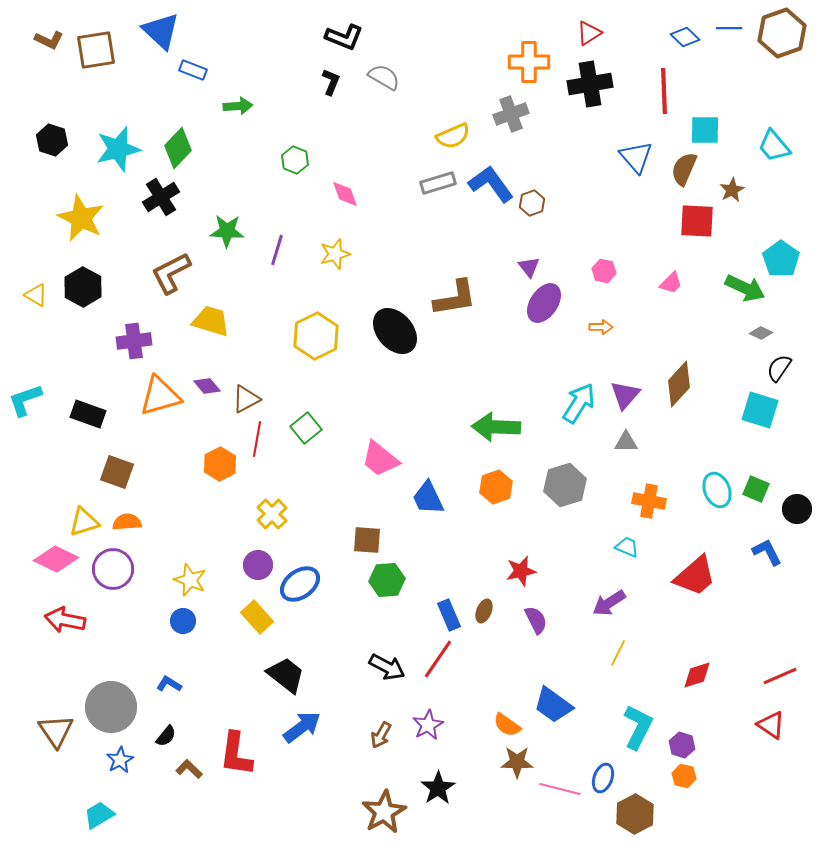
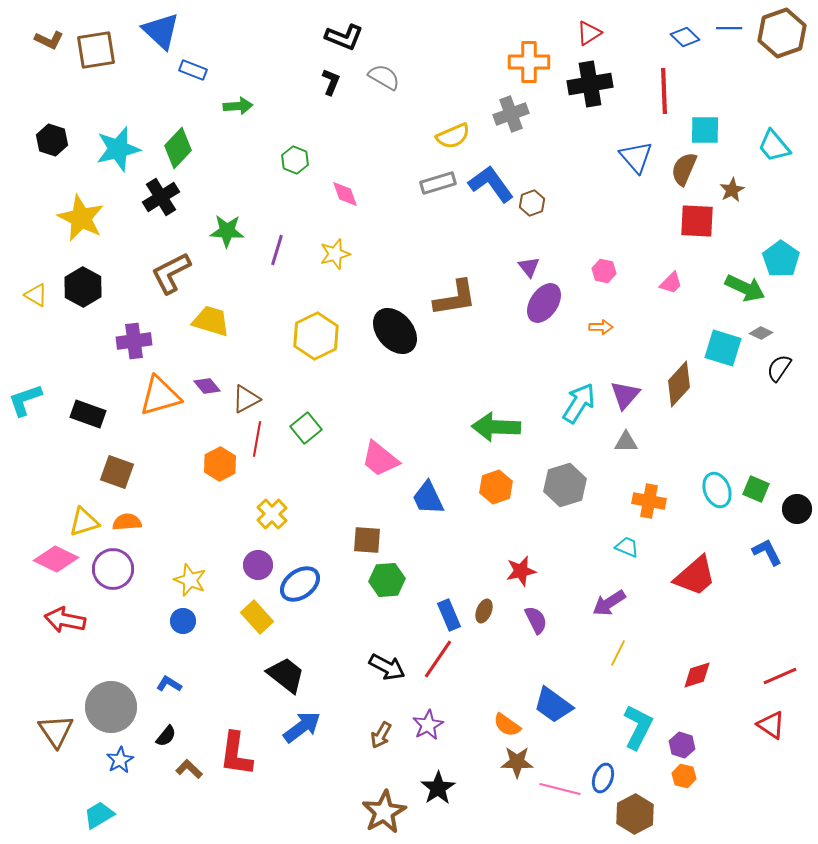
cyan square at (760, 410): moved 37 px left, 62 px up
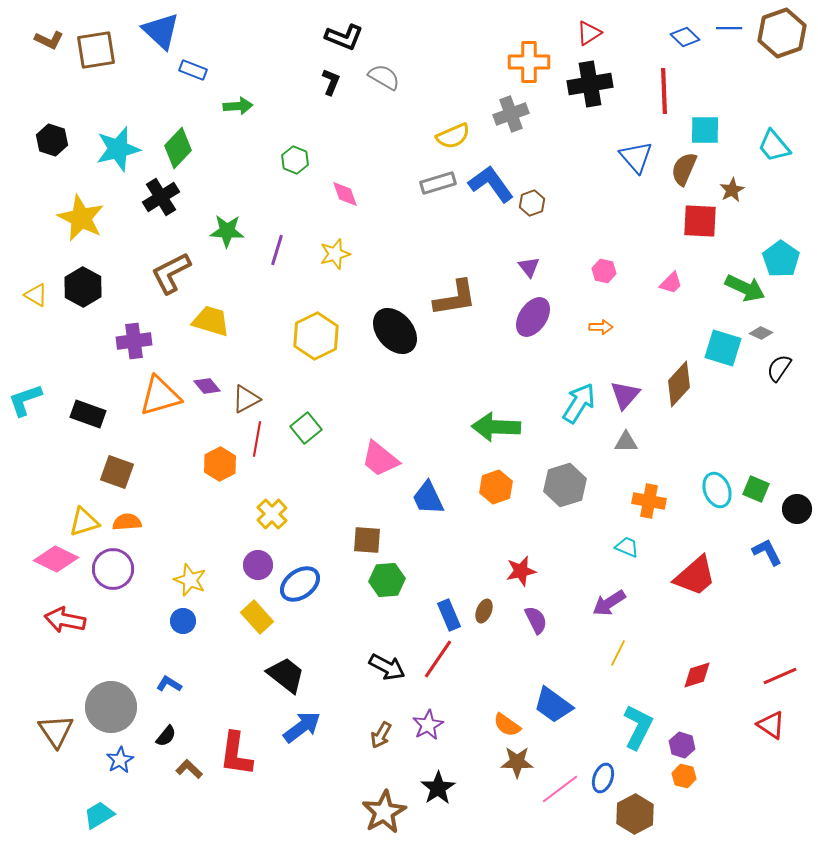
red square at (697, 221): moved 3 px right
purple ellipse at (544, 303): moved 11 px left, 14 px down
pink line at (560, 789): rotated 51 degrees counterclockwise
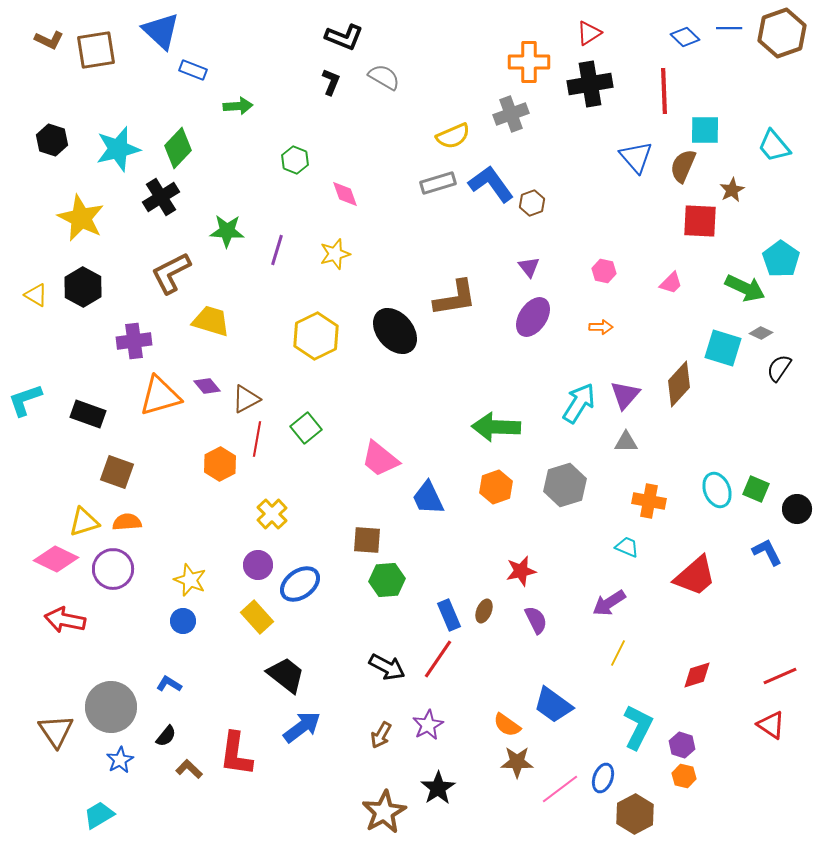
brown semicircle at (684, 169): moved 1 px left, 3 px up
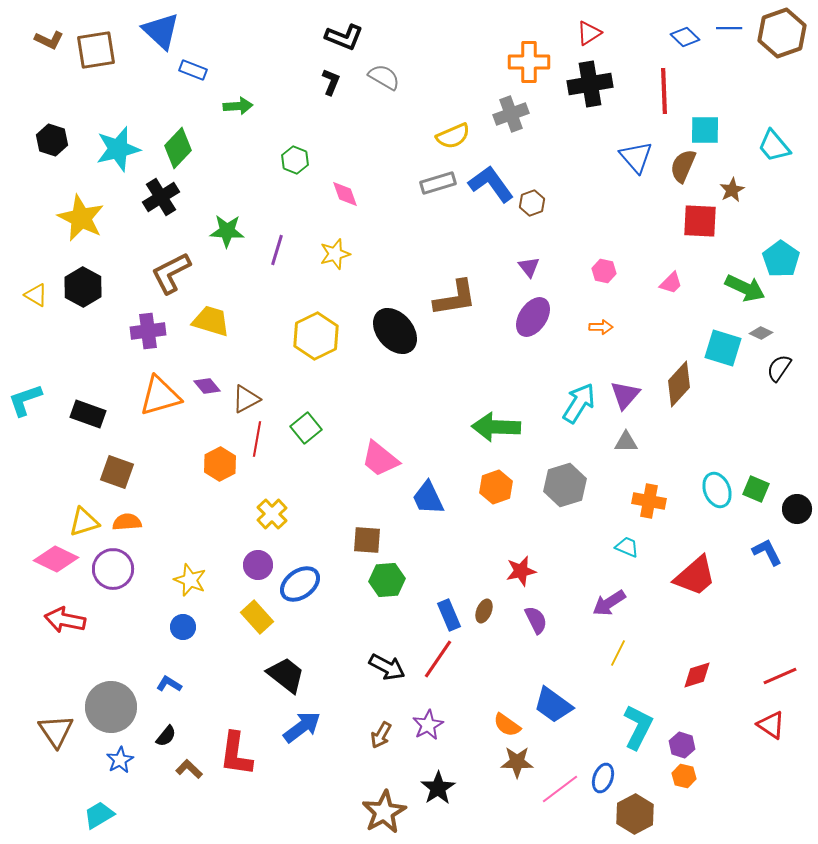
purple cross at (134, 341): moved 14 px right, 10 px up
blue circle at (183, 621): moved 6 px down
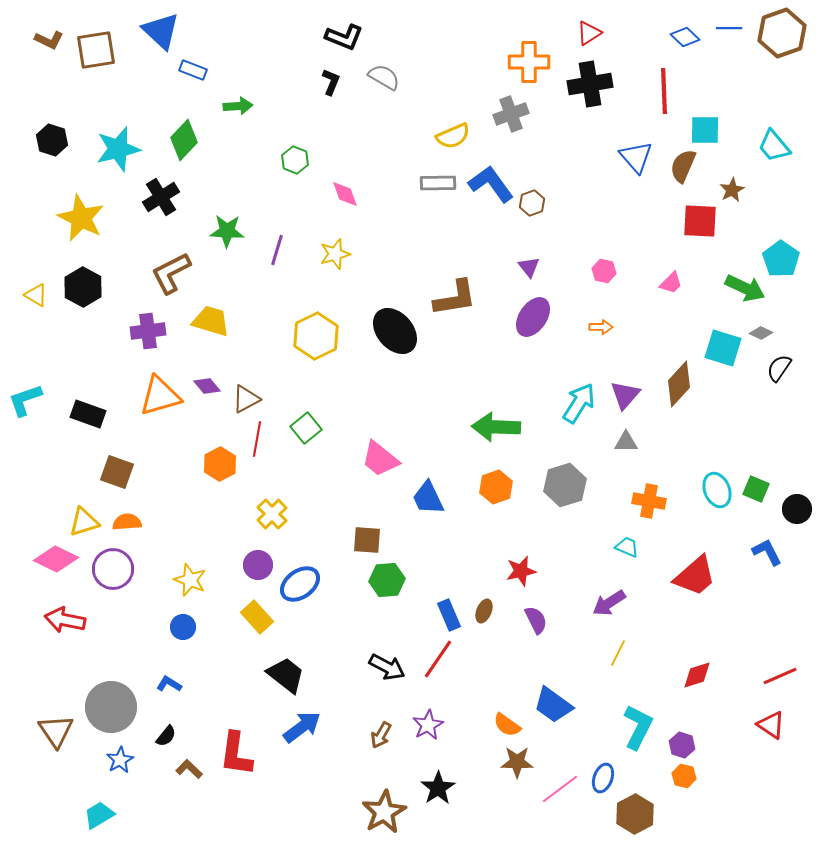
green diamond at (178, 148): moved 6 px right, 8 px up
gray rectangle at (438, 183): rotated 16 degrees clockwise
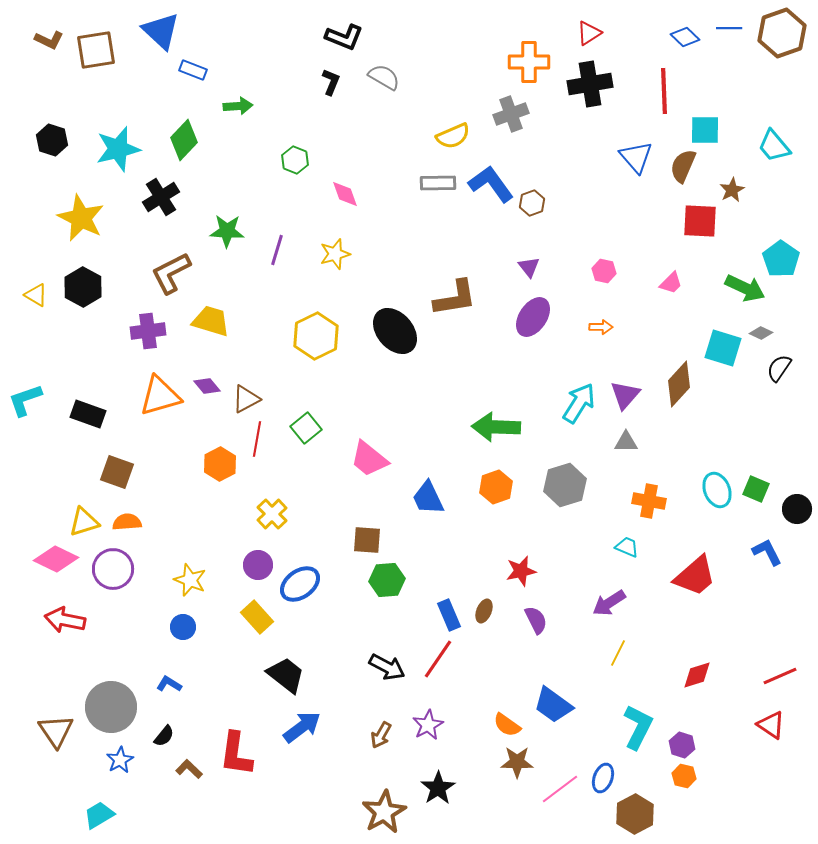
pink trapezoid at (380, 459): moved 11 px left
black semicircle at (166, 736): moved 2 px left
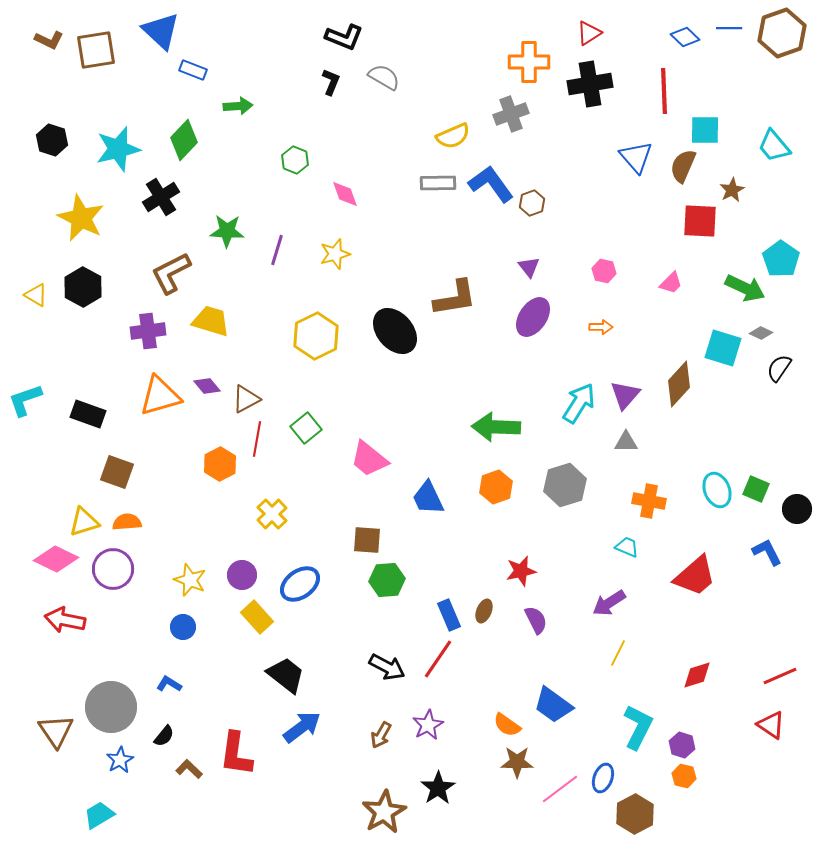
purple circle at (258, 565): moved 16 px left, 10 px down
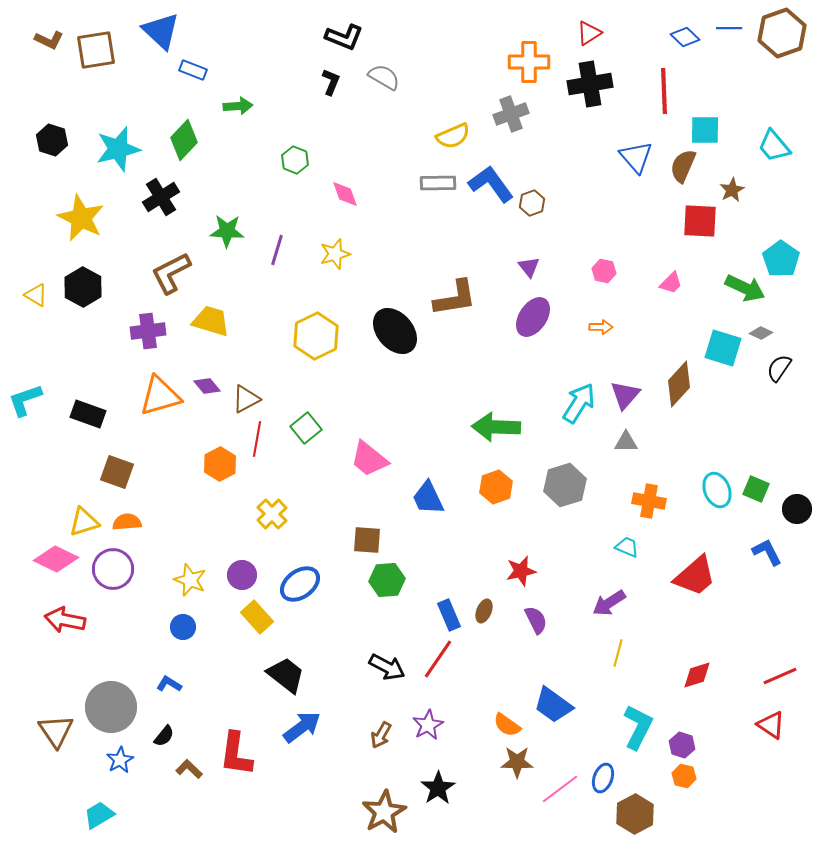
yellow line at (618, 653): rotated 12 degrees counterclockwise
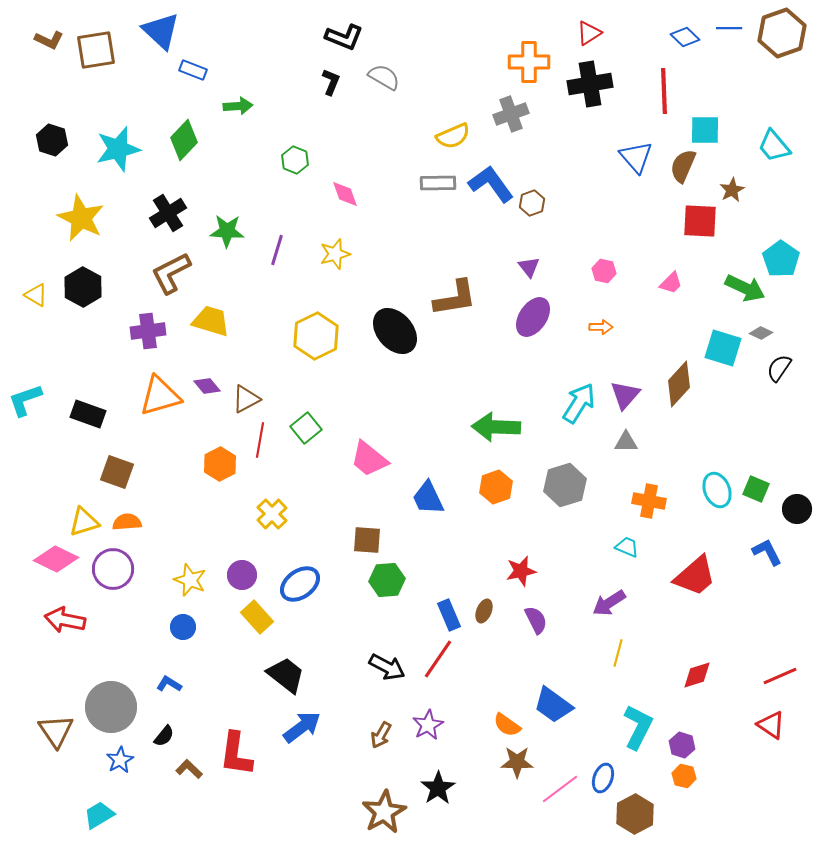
black cross at (161, 197): moved 7 px right, 16 px down
red line at (257, 439): moved 3 px right, 1 px down
